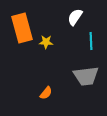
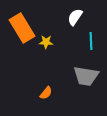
orange rectangle: rotated 16 degrees counterclockwise
gray trapezoid: rotated 16 degrees clockwise
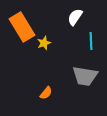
orange rectangle: moved 1 px up
yellow star: moved 2 px left, 1 px down; rotated 24 degrees counterclockwise
gray trapezoid: moved 1 px left
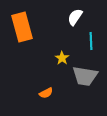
orange rectangle: rotated 16 degrees clockwise
yellow star: moved 18 px right, 15 px down; rotated 16 degrees counterclockwise
orange semicircle: rotated 24 degrees clockwise
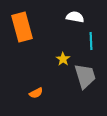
white semicircle: rotated 66 degrees clockwise
yellow star: moved 1 px right, 1 px down
gray trapezoid: rotated 116 degrees counterclockwise
orange semicircle: moved 10 px left
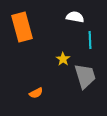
cyan line: moved 1 px left, 1 px up
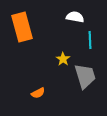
orange semicircle: moved 2 px right
